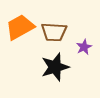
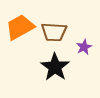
black star: rotated 20 degrees counterclockwise
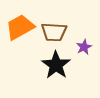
black star: moved 1 px right, 2 px up
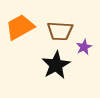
brown trapezoid: moved 6 px right, 1 px up
black star: rotated 8 degrees clockwise
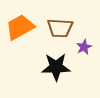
brown trapezoid: moved 3 px up
black star: moved 2 px down; rotated 28 degrees clockwise
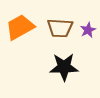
purple star: moved 4 px right, 17 px up
black star: moved 8 px right
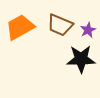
brown trapezoid: moved 3 px up; rotated 20 degrees clockwise
black star: moved 17 px right, 8 px up
